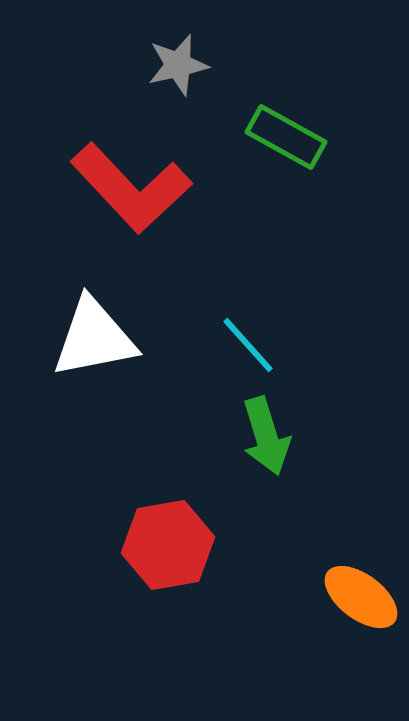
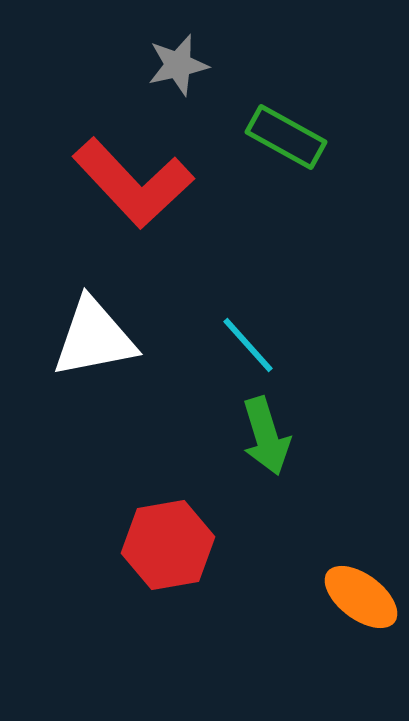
red L-shape: moved 2 px right, 5 px up
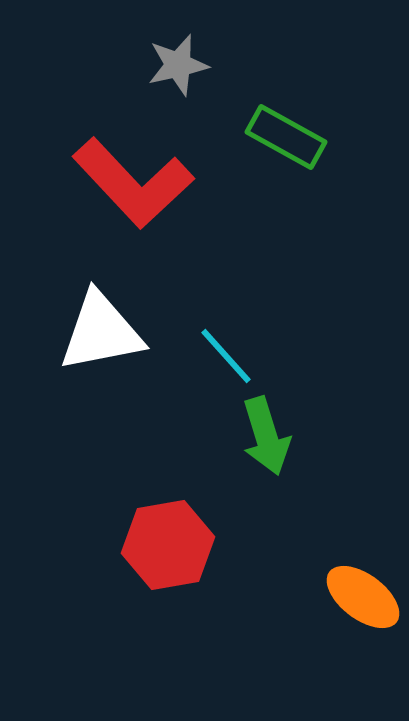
white triangle: moved 7 px right, 6 px up
cyan line: moved 22 px left, 11 px down
orange ellipse: moved 2 px right
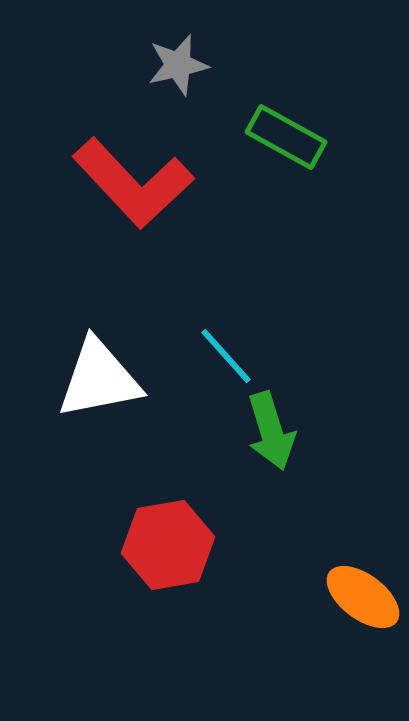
white triangle: moved 2 px left, 47 px down
green arrow: moved 5 px right, 5 px up
